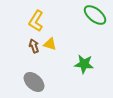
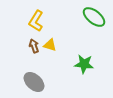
green ellipse: moved 1 px left, 2 px down
yellow triangle: moved 1 px down
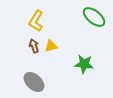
yellow triangle: moved 1 px right, 1 px down; rotated 32 degrees counterclockwise
